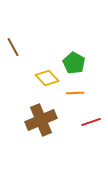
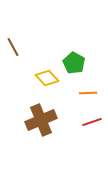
orange line: moved 13 px right
red line: moved 1 px right
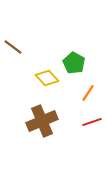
brown line: rotated 24 degrees counterclockwise
orange line: rotated 54 degrees counterclockwise
brown cross: moved 1 px right, 1 px down
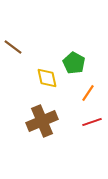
yellow diamond: rotated 30 degrees clockwise
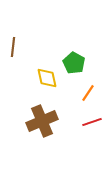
brown line: rotated 60 degrees clockwise
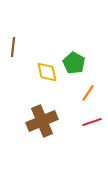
yellow diamond: moved 6 px up
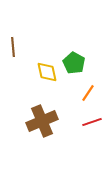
brown line: rotated 12 degrees counterclockwise
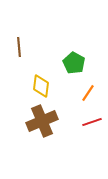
brown line: moved 6 px right
yellow diamond: moved 6 px left, 14 px down; rotated 20 degrees clockwise
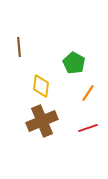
red line: moved 4 px left, 6 px down
